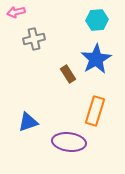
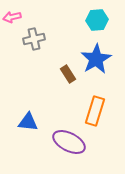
pink arrow: moved 4 px left, 5 px down
blue triangle: rotated 25 degrees clockwise
purple ellipse: rotated 20 degrees clockwise
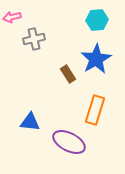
orange rectangle: moved 1 px up
blue triangle: moved 2 px right
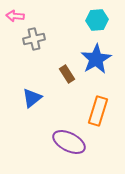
pink arrow: moved 3 px right, 1 px up; rotated 18 degrees clockwise
brown rectangle: moved 1 px left
orange rectangle: moved 3 px right, 1 px down
blue triangle: moved 2 px right, 24 px up; rotated 45 degrees counterclockwise
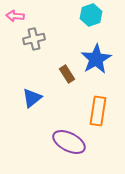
cyan hexagon: moved 6 px left, 5 px up; rotated 15 degrees counterclockwise
orange rectangle: rotated 8 degrees counterclockwise
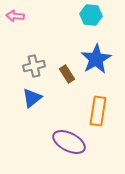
cyan hexagon: rotated 25 degrees clockwise
gray cross: moved 27 px down
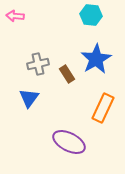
gray cross: moved 4 px right, 2 px up
blue triangle: moved 3 px left; rotated 15 degrees counterclockwise
orange rectangle: moved 5 px right, 3 px up; rotated 16 degrees clockwise
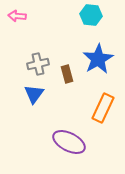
pink arrow: moved 2 px right
blue star: moved 2 px right
brown rectangle: rotated 18 degrees clockwise
blue triangle: moved 5 px right, 4 px up
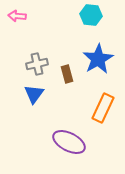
gray cross: moved 1 px left
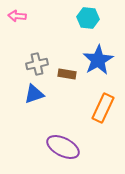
cyan hexagon: moved 3 px left, 3 px down
blue star: moved 1 px down
brown rectangle: rotated 66 degrees counterclockwise
blue triangle: rotated 35 degrees clockwise
purple ellipse: moved 6 px left, 5 px down
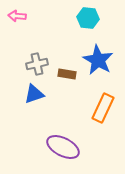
blue star: rotated 12 degrees counterclockwise
